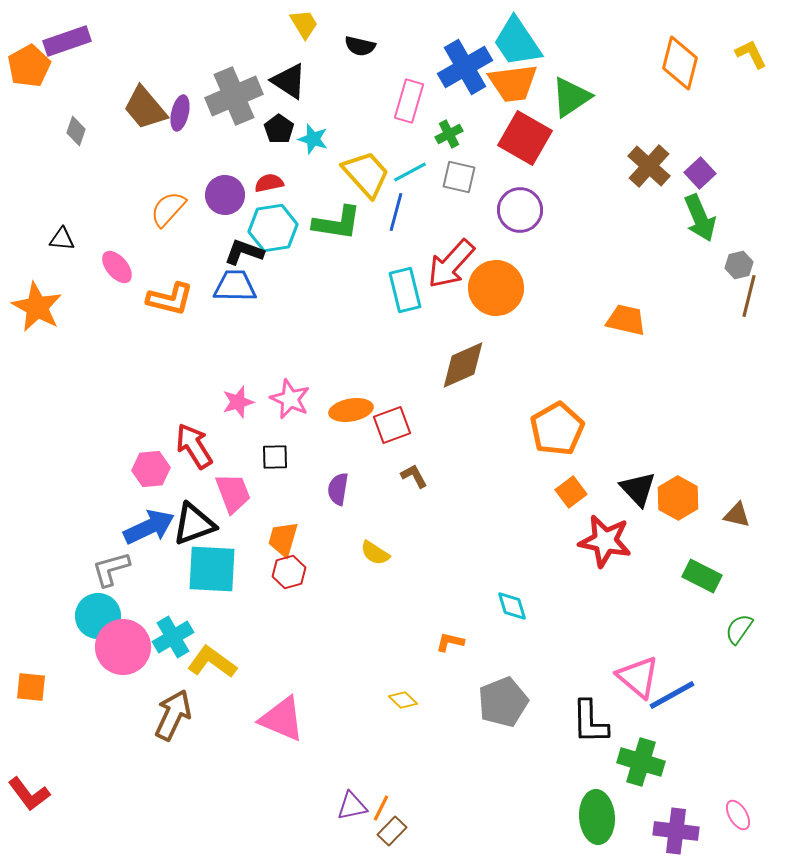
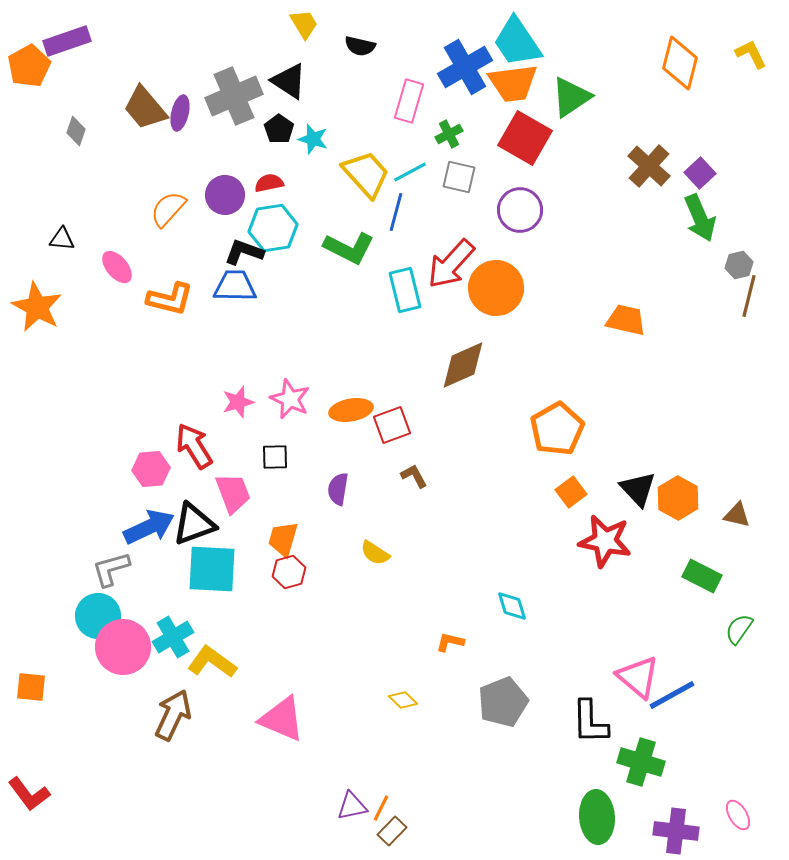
green L-shape at (337, 223): moved 12 px right, 25 px down; rotated 18 degrees clockwise
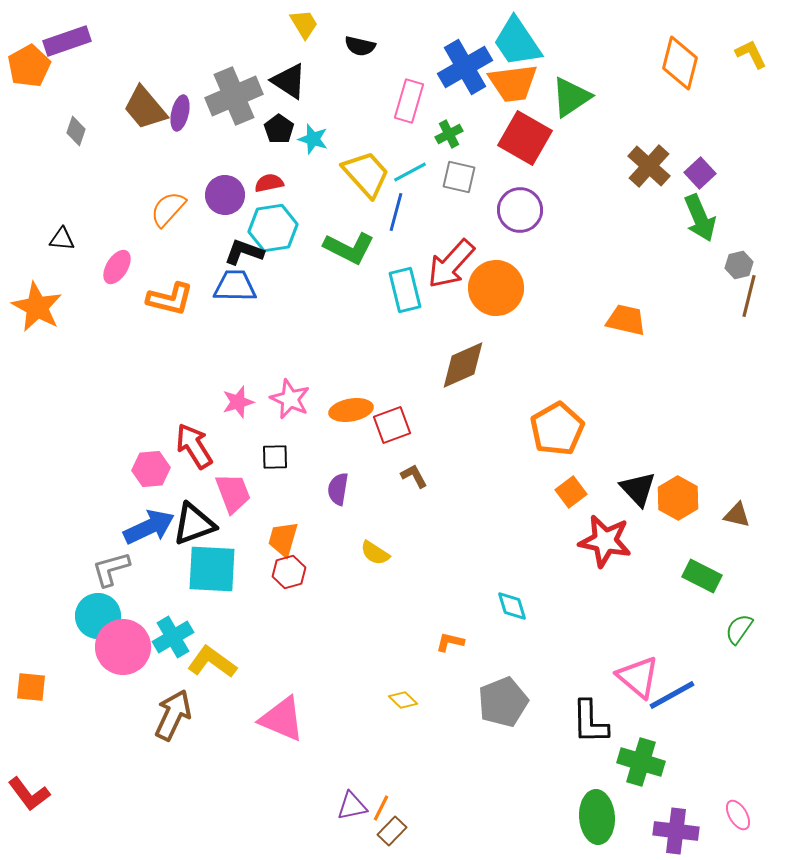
pink ellipse at (117, 267): rotated 72 degrees clockwise
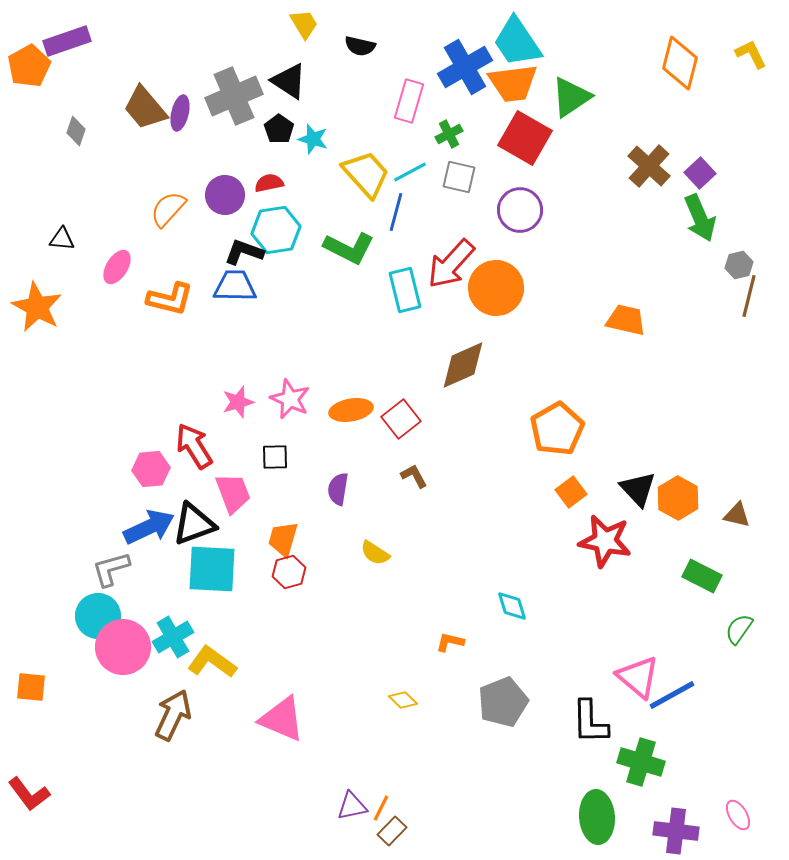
cyan hexagon at (273, 228): moved 3 px right, 2 px down
red square at (392, 425): moved 9 px right, 6 px up; rotated 18 degrees counterclockwise
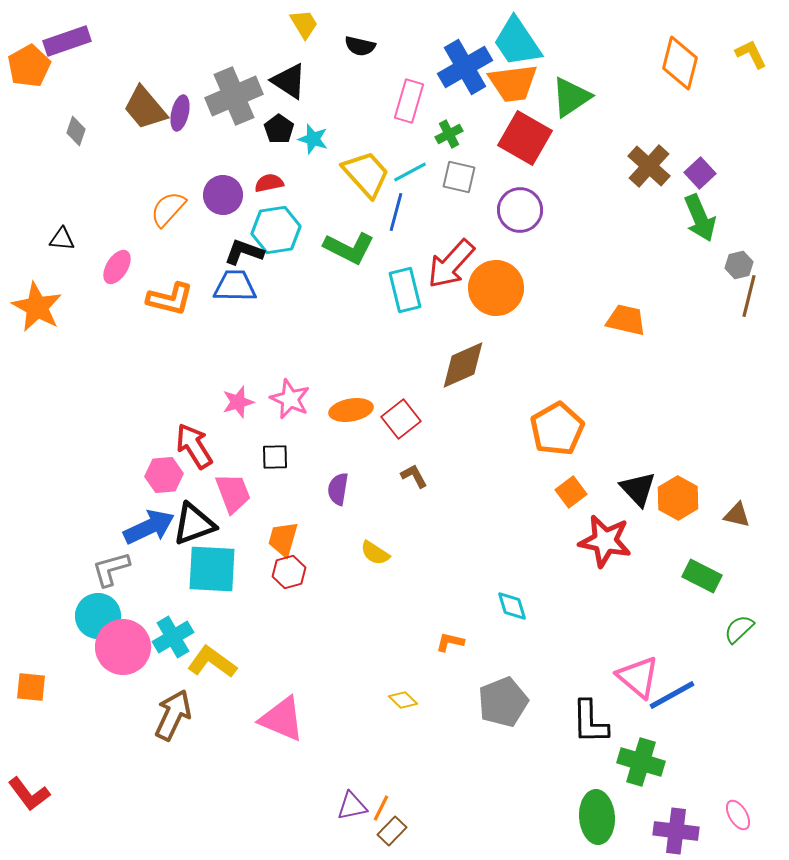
purple circle at (225, 195): moved 2 px left
pink hexagon at (151, 469): moved 13 px right, 6 px down
green semicircle at (739, 629): rotated 12 degrees clockwise
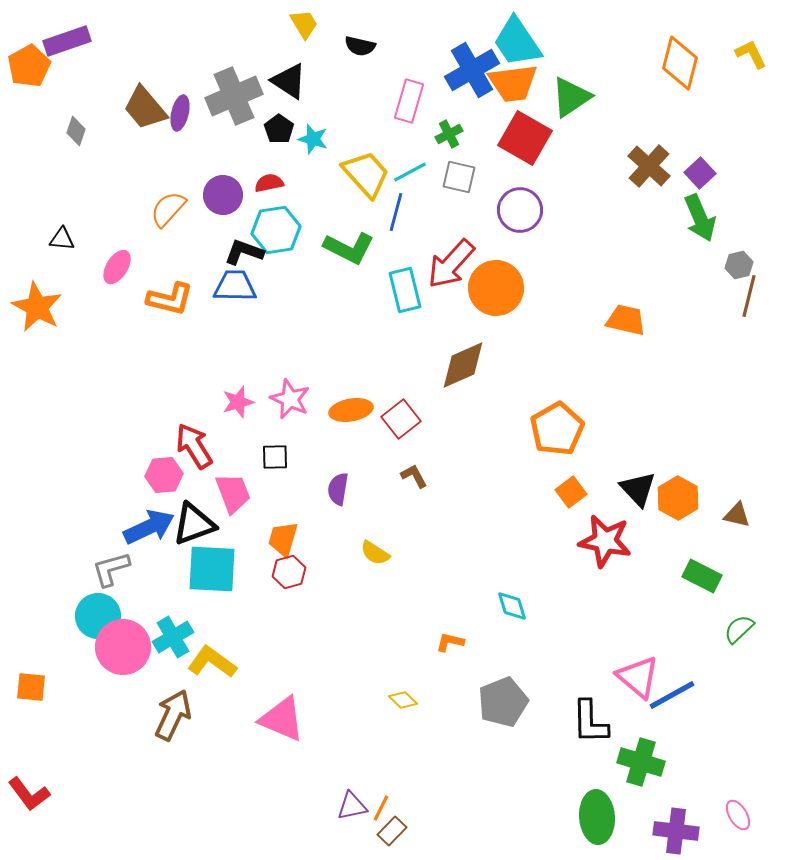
blue cross at (465, 67): moved 7 px right, 3 px down
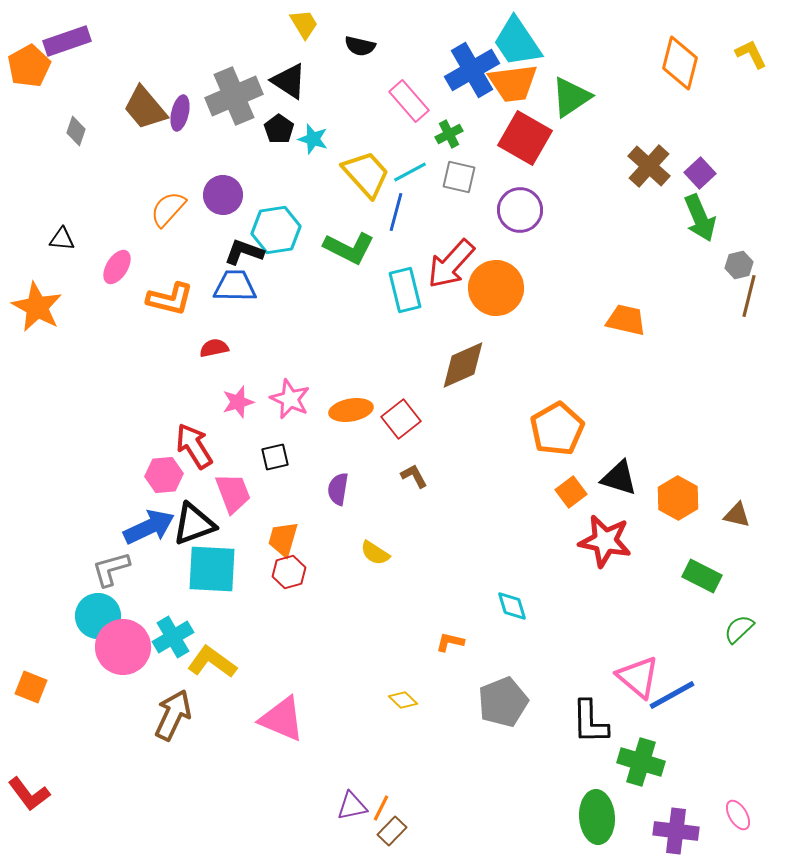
pink rectangle at (409, 101): rotated 57 degrees counterclockwise
red semicircle at (269, 183): moved 55 px left, 165 px down
black square at (275, 457): rotated 12 degrees counterclockwise
black triangle at (638, 489): moved 19 px left, 11 px up; rotated 30 degrees counterclockwise
orange square at (31, 687): rotated 16 degrees clockwise
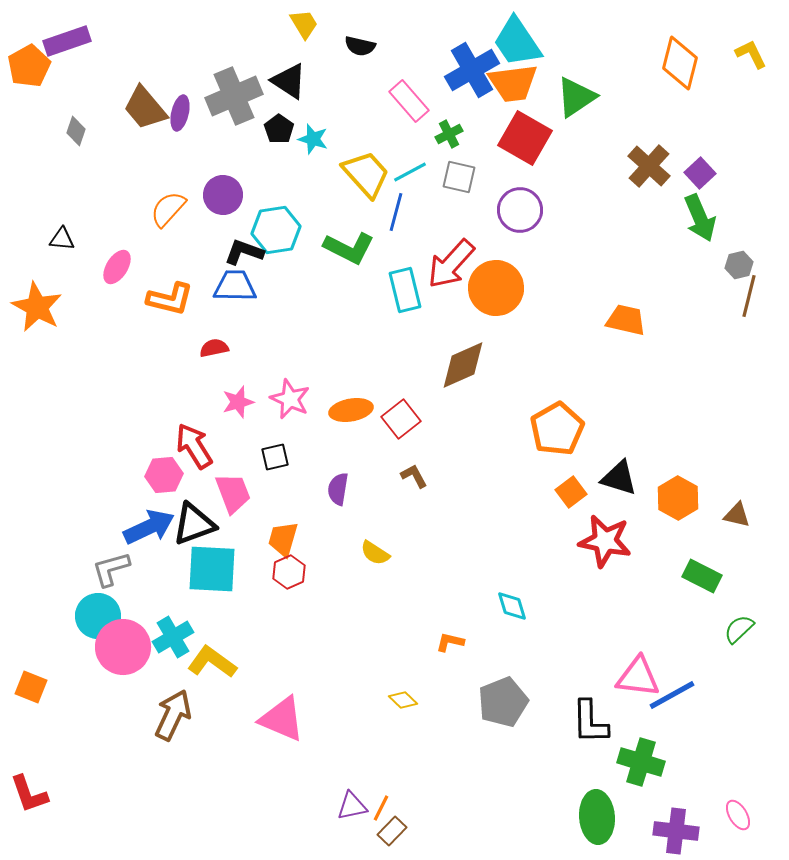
green triangle at (571, 97): moved 5 px right
red hexagon at (289, 572): rotated 8 degrees counterclockwise
pink triangle at (638, 677): rotated 33 degrees counterclockwise
red L-shape at (29, 794): rotated 18 degrees clockwise
